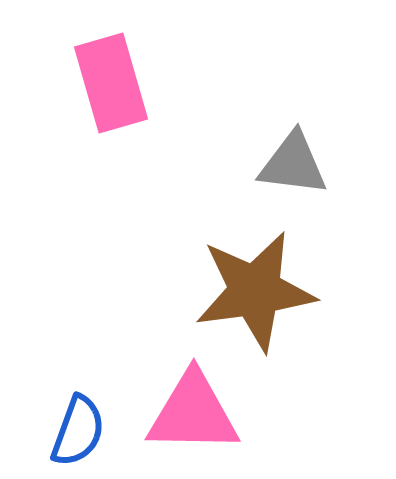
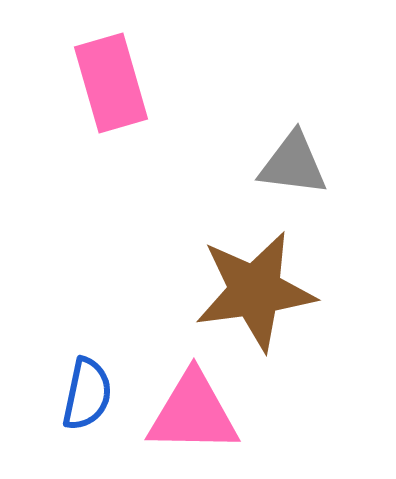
blue semicircle: moved 9 px right, 37 px up; rotated 8 degrees counterclockwise
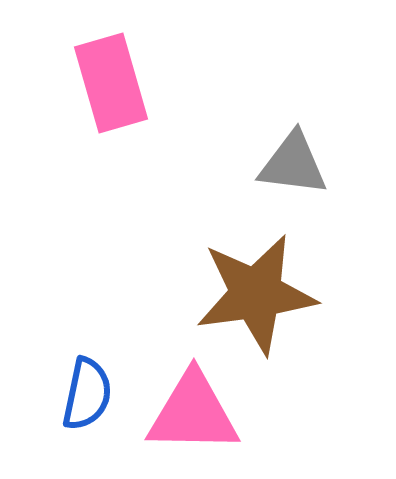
brown star: moved 1 px right, 3 px down
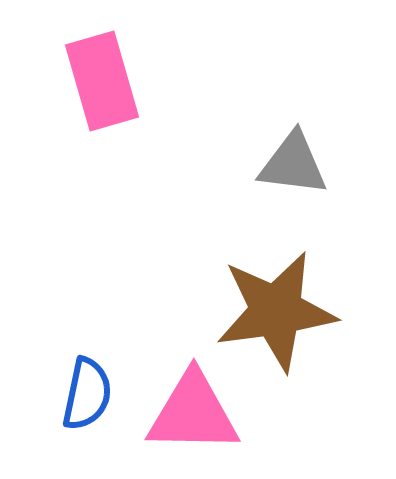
pink rectangle: moved 9 px left, 2 px up
brown star: moved 20 px right, 17 px down
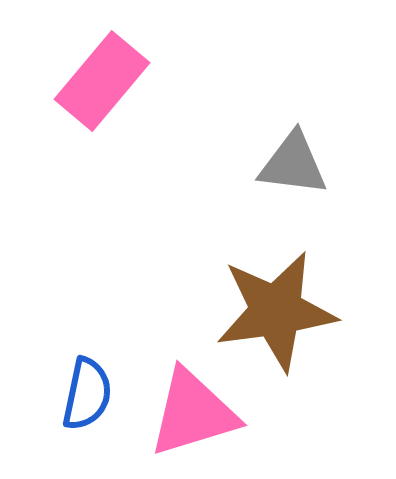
pink rectangle: rotated 56 degrees clockwise
pink triangle: rotated 18 degrees counterclockwise
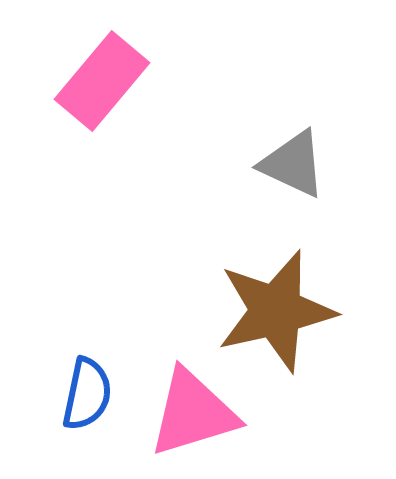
gray triangle: rotated 18 degrees clockwise
brown star: rotated 5 degrees counterclockwise
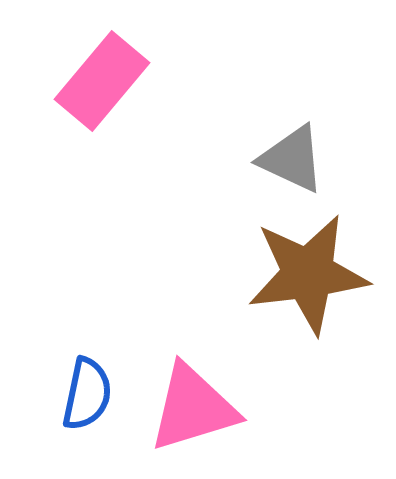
gray triangle: moved 1 px left, 5 px up
brown star: moved 32 px right, 37 px up; rotated 6 degrees clockwise
pink triangle: moved 5 px up
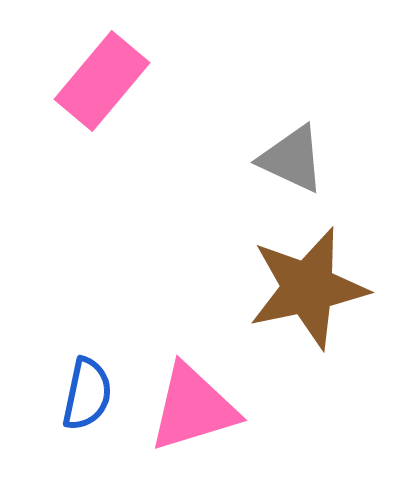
brown star: moved 14 px down; rotated 5 degrees counterclockwise
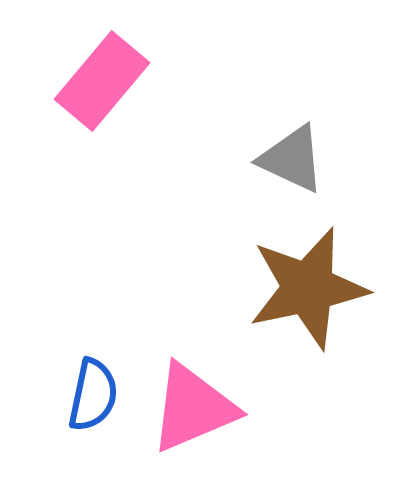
blue semicircle: moved 6 px right, 1 px down
pink triangle: rotated 6 degrees counterclockwise
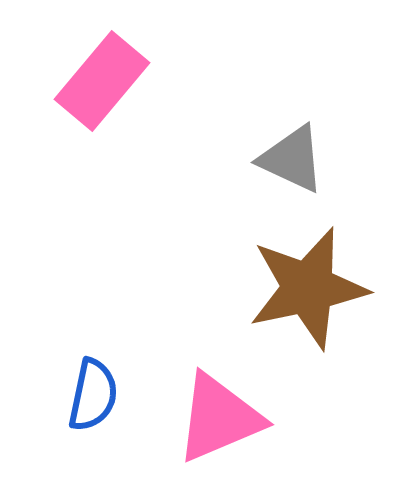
pink triangle: moved 26 px right, 10 px down
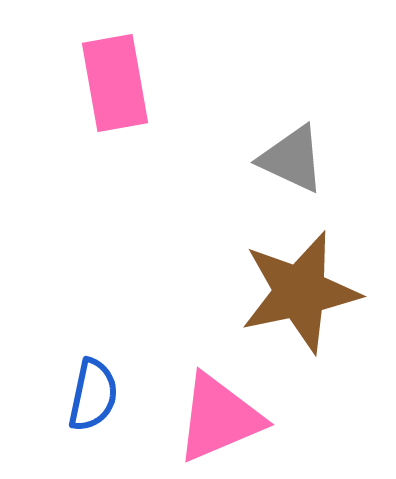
pink rectangle: moved 13 px right, 2 px down; rotated 50 degrees counterclockwise
brown star: moved 8 px left, 4 px down
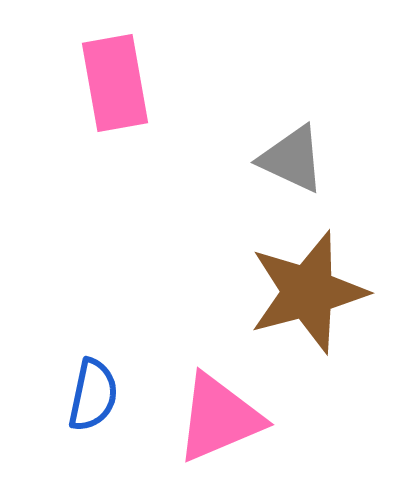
brown star: moved 8 px right; rotated 3 degrees counterclockwise
